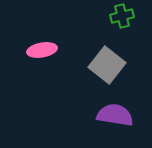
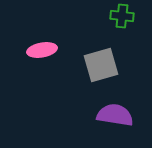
green cross: rotated 20 degrees clockwise
gray square: moved 6 px left; rotated 36 degrees clockwise
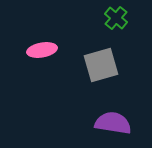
green cross: moved 6 px left, 2 px down; rotated 35 degrees clockwise
purple semicircle: moved 2 px left, 8 px down
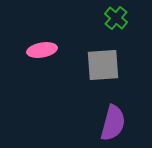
gray square: moved 2 px right; rotated 12 degrees clockwise
purple semicircle: rotated 96 degrees clockwise
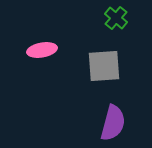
gray square: moved 1 px right, 1 px down
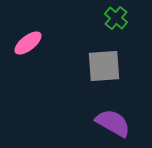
pink ellipse: moved 14 px left, 7 px up; rotated 28 degrees counterclockwise
purple semicircle: rotated 75 degrees counterclockwise
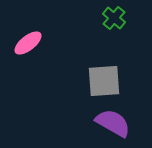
green cross: moved 2 px left
gray square: moved 15 px down
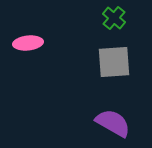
pink ellipse: rotated 32 degrees clockwise
gray square: moved 10 px right, 19 px up
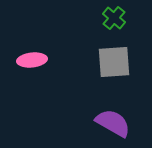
pink ellipse: moved 4 px right, 17 px down
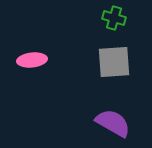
green cross: rotated 25 degrees counterclockwise
